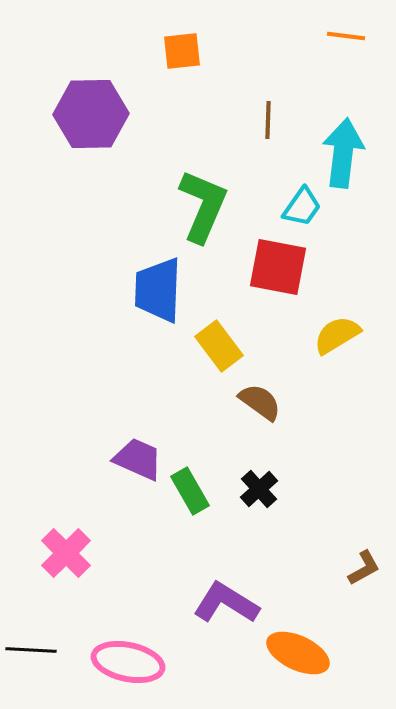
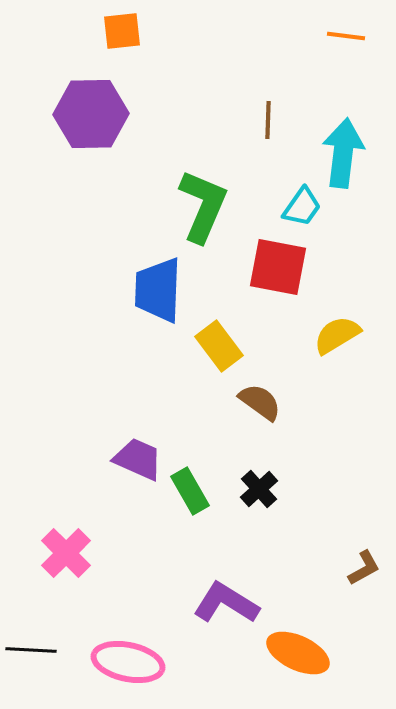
orange square: moved 60 px left, 20 px up
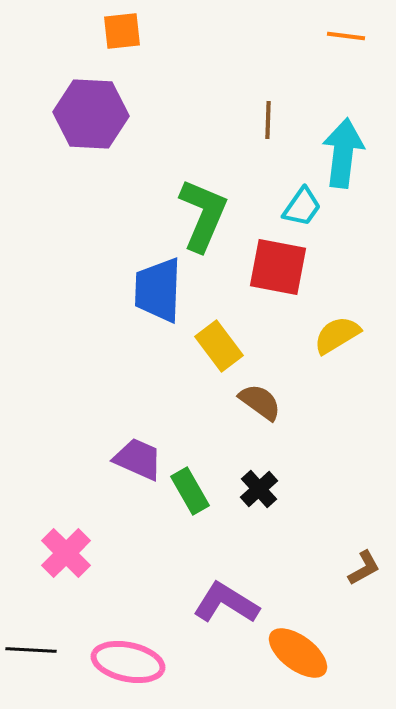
purple hexagon: rotated 4 degrees clockwise
green L-shape: moved 9 px down
orange ellipse: rotated 12 degrees clockwise
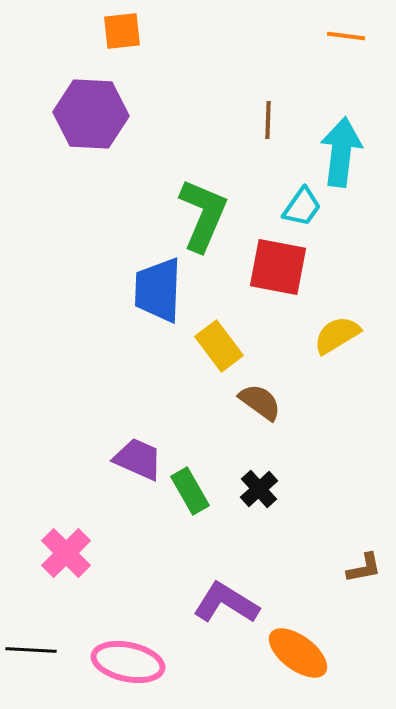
cyan arrow: moved 2 px left, 1 px up
brown L-shape: rotated 18 degrees clockwise
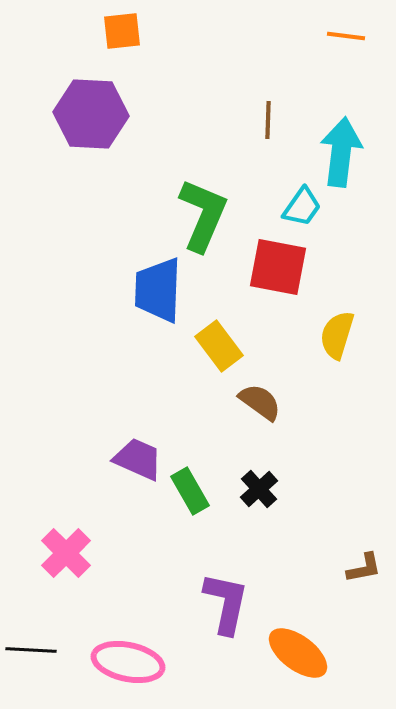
yellow semicircle: rotated 42 degrees counterclockwise
purple L-shape: rotated 70 degrees clockwise
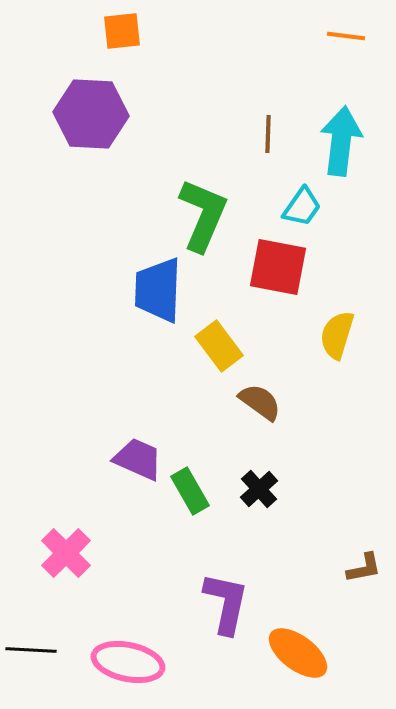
brown line: moved 14 px down
cyan arrow: moved 11 px up
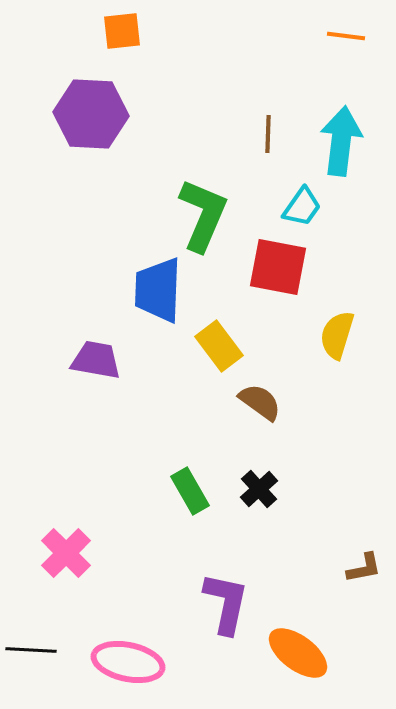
purple trapezoid: moved 42 px left, 99 px up; rotated 14 degrees counterclockwise
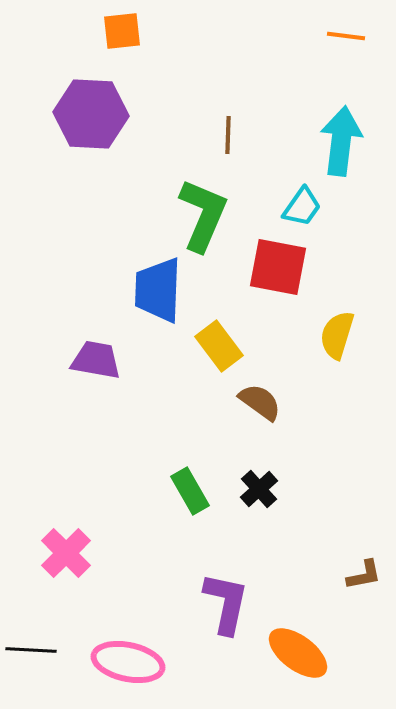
brown line: moved 40 px left, 1 px down
brown L-shape: moved 7 px down
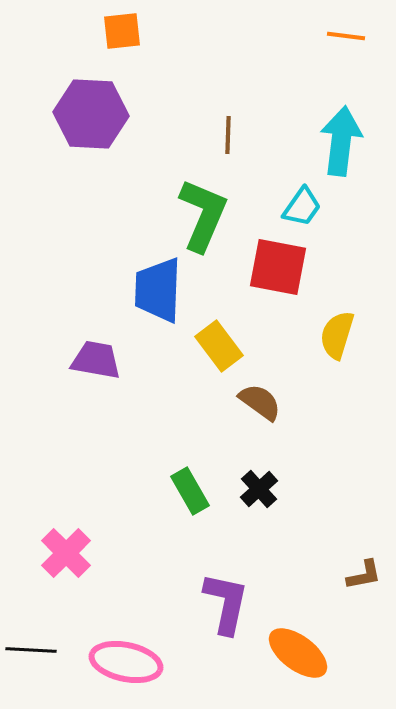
pink ellipse: moved 2 px left
